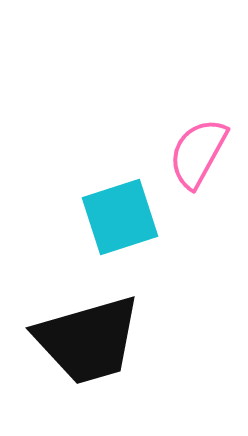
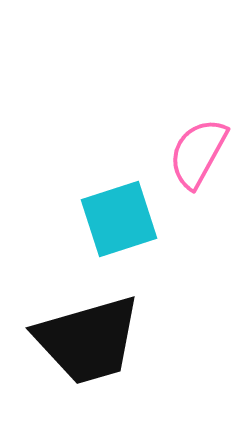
cyan square: moved 1 px left, 2 px down
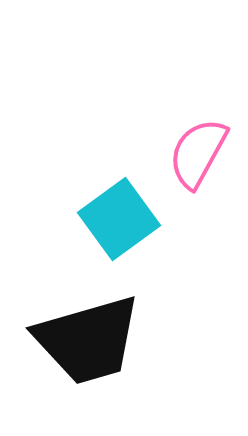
cyan square: rotated 18 degrees counterclockwise
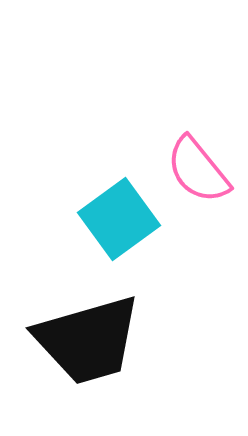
pink semicircle: moved 17 px down; rotated 68 degrees counterclockwise
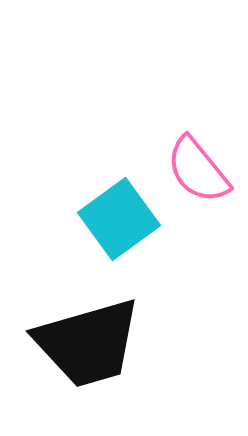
black trapezoid: moved 3 px down
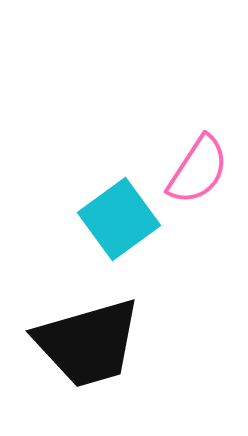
pink semicircle: rotated 108 degrees counterclockwise
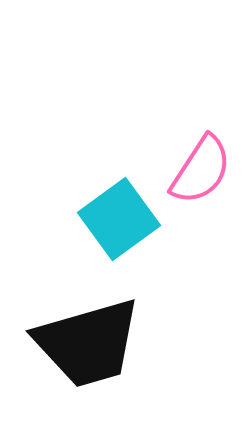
pink semicircle: moved 3 px right
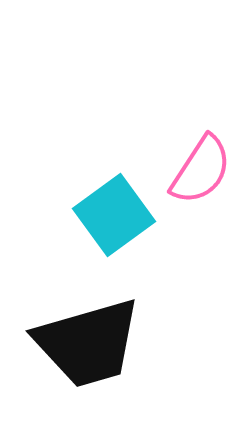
cyan square: moved 5 px left, 4 px up
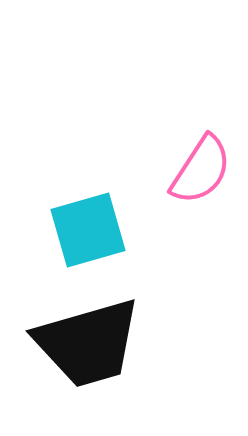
cyan square: moved 26 px left, 15 px down; rotated 20 degrees clockwise
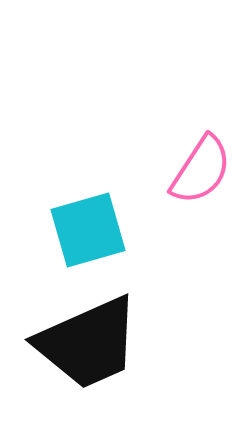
black trapezoid: rotated 8 degrees counterclockwise
